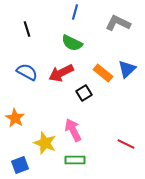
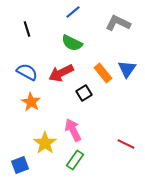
blue line: moved 2 px left; rotated 35 degrees clockwise
blue triangle: rotated 12 degrees counterclockwise
orange rectangle: rotated 12 degrees clockwise
orange star: moved 16 px right, 16 px up
yellow star: rotated 15 degrees clockwise
green rectangle: rotated 54 degrees counterclockwise
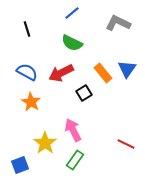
blue line: moved 1 px left, 1 px down
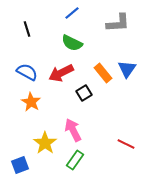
gray L-shape: rotated 150 degrees clockwise
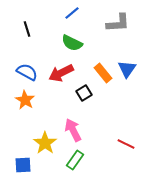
orange star: moved 6 px left, 2 px up
blue square: moved 3 px right; rotated 18 degrees clockwise
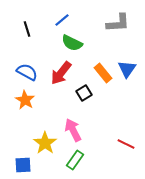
blue line: moved 10 px left, 7 px down
red arrow: rotated 25 degrees counterclockwise
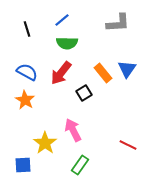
green semicircle: moved 5 px left; rotated 25 degrees counterclockwise
red line: moved 2 px right, 1 px down
green rectangle: moved 5 px right, 5 px down
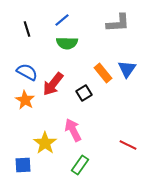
red arrow: moved 8 px left, 11 px down
